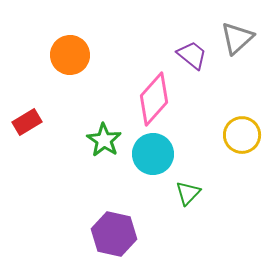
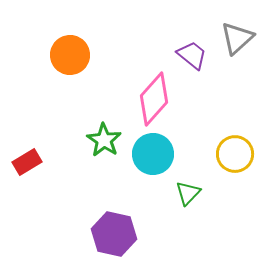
red rectangle: moved 40 px down
yellow circle: moved 7 px left, 19 px down
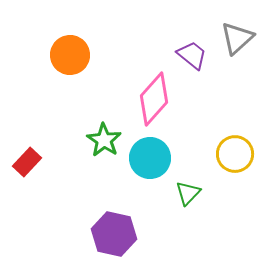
cyan circle: moved 3 px left, 4 px down
red rectangle: rotated 16 degrees counterclockwise
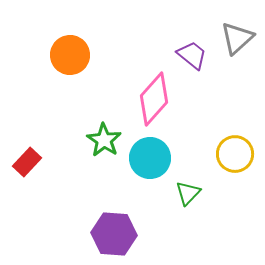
purple hexagon: rotated 9 degrees counterclockwise
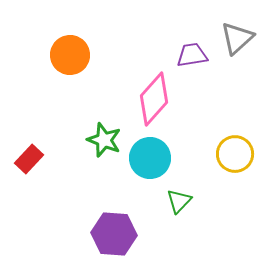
purple trapezoid: rotated 48 degrees counterclockwise
green star: rotated 12 degrees counterclockwise
red rectangle: moved 2 px right, 3 px up
green triangle: moved 9 px left, 8 px down
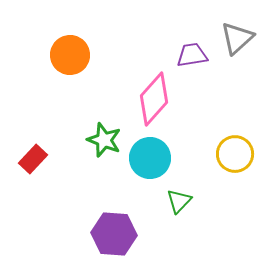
red rectangle: moved 4 px right
